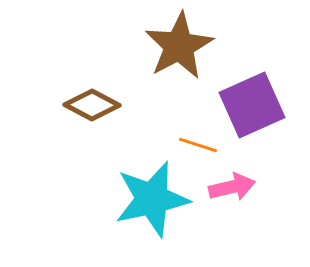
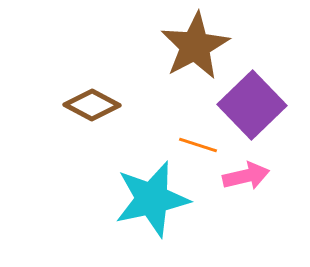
brown star: moved 16 px right
purple square: rotated 20 degrees counterclockwise
pink arrow: moved 14 px right, 11 px up
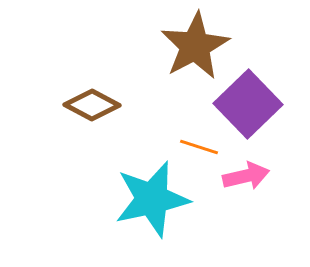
purple square: moved 4 px left, 1 px up
orange line: moved 1 px right, 2 px down
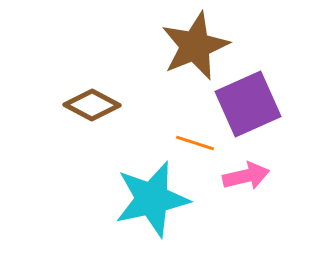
brown star: rotated 6 degrees clockwise
purple square: rotated 20 degrees clockwise
orange line: moved 4 px left, 4 px up
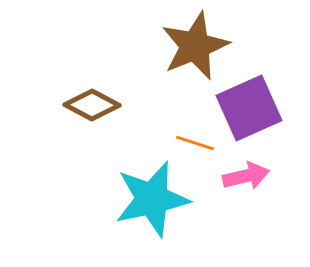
purple square: moved 1 px right, 4 px down
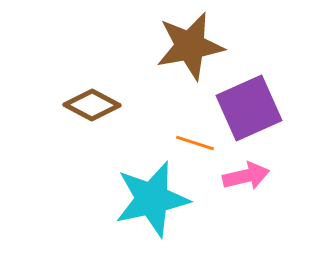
brown star: moved 5 px left; rotated 12 degrees clockwise
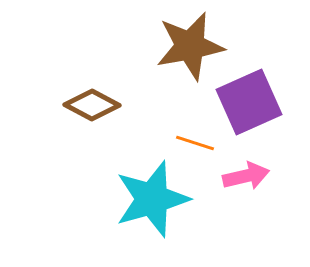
purple square: moved 6 px up
cyan star: rotated 4 degrees counterclockwise
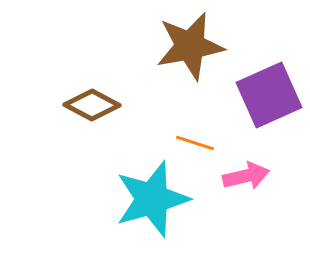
purple square: moved 20 px right, 7 px up
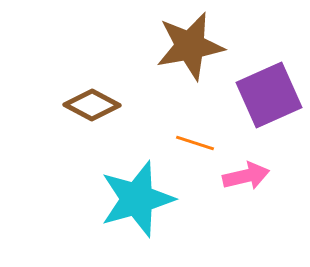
cyan star: moved 15 px left
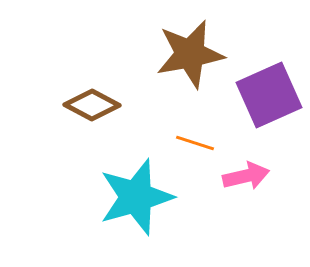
brown star: moved 8 px down
cyan star: moved 1 px left, 2 px up
